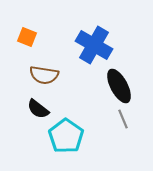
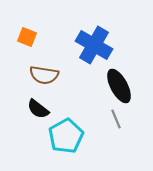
gray line: moved 7 px left
cyan pentagon: rotated 8 degrees clockwise
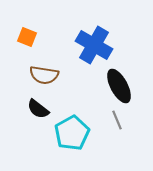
gray line: moved 1 px right, 1 px down
cyan pentagon: moved 6 px right, 3 px up
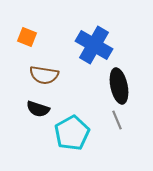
black ellipse: rotated 16 degrees clockwise
black semicircle: rotated 20 degrees counterclockwise
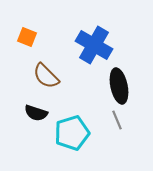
brown semicircle: moved 2 px right, 1 px down; rotated 36 degrees clockwise
black semicircle: moved 2 px left, 4 px down
cyan pentagon: rotated 12 degrees clockwise
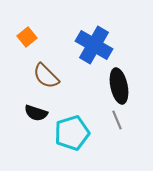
orange square: rotated 30 degrees clockwise
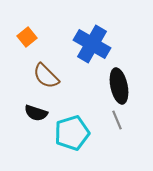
blue cross: moved 2 px left, 1 px up
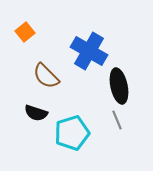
orange square: moved 2 px left, 5 px up
blue cross: moved 3 px left, 7 px down
